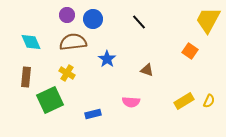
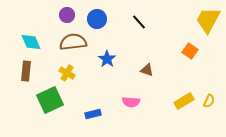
blue circle: moved 4 px right
brown rectangle: moved 6 px up
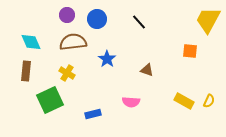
orange square: rotated 28 degrees counterclockwise
yellow rectangle: rotated 60 degrees clockwise
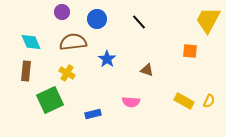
purple circle: moved 5 px left, 3 px up
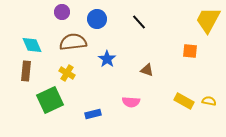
cyan diamond: moved 1 px right, 3 px down
yellow semicircle: rotated 104 degrees counterclockwise
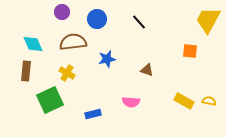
cyan diamond: moved 1 px right, 1 px up
blue star: rotated 24 degrees clockwise
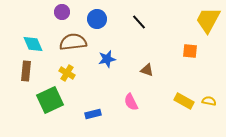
pink semicircle: rotated 60 degrees clockwise
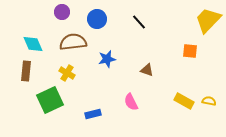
yellow trapezoid: rotated 16 degrees clockwise
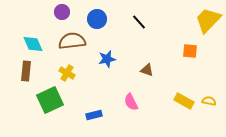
brown semicircle: moved 1 px left, 1 px up
blue rectangle: moved 1 px right, 1 px down
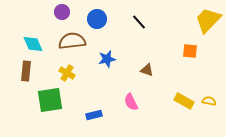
green square: rotated 16 degrees clockwise
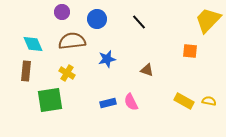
blue rectangle: moved 14 px right, 12 px up
